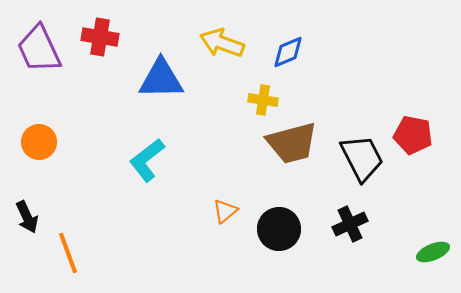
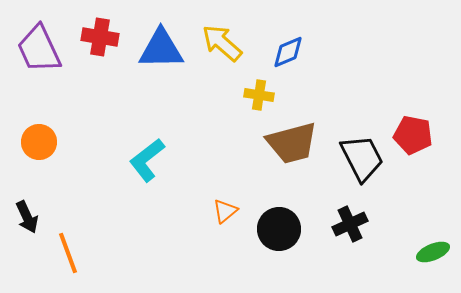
yellow arrow: rotated 21 degrees clockwise
blue triangle: moved 30 px up
yellow cross: moved 4 px left, 5 px up
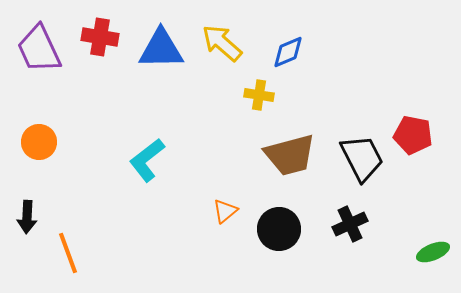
brown trapezoid: moved 2 px left, 12 px down
black arrow: rotated 28 degrees clockwise
